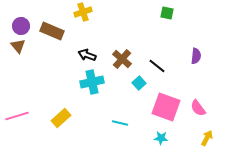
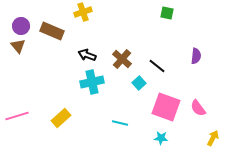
yellow arrow: moved 6 px right
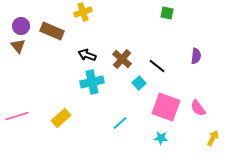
cyan line: rotated 56 degrees counterclockwise
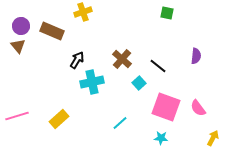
black arrow: moved 10 px left, 5 px down; rotated 102 degrees clockwise
black line: moved 1 px right
yellow rectangle: moved 2 px left, 1 px down
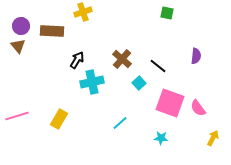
brown rectangle: rotated 20 degrees counterclockwise
pink square: moved 4 px right, 4 px up
yellow rectangle: rotated 18 degrees counterclockwise
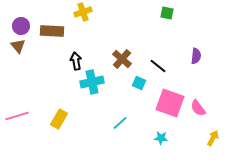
black arrow: moved 1 px left, 1 px down; rotated 42 degrees counterclockwise
cyan square: rotated 24 degrees counterclockwise
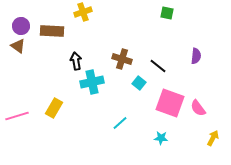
brown triangle: rotated 14 degrees counterclockwise
brown cross: rotated 24 degrees counterclockwise
cyan square: rotated 16 degrees clockwise
yellow rectangle: moved 5 px left, 11 px up
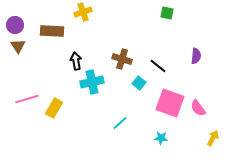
purple circle: moved 6 px left, 1 px up
brown triangle: rotated 21 degrees clockwise
pink line: moved 10 px right, 17 px up
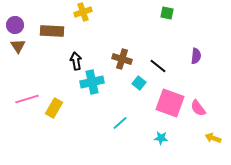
yellow arrow: rotated 98 degrees counterclockwise
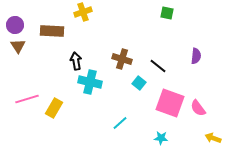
cyan cross: moved 2 px left; rotated 25 degrees clockwise
